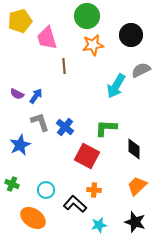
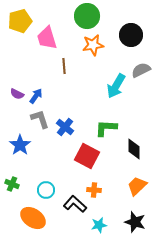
gray L-shape: moved 3 px up
blue star: rotated 10 degrees counterclockwise
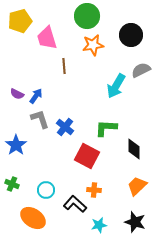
blue star: moved 4 px left
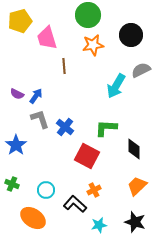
green circle: moved 1 px right, 1 px up
orange cross: rotated 32 degrees counterclockwise
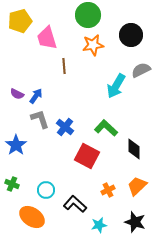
green L-shape: rotated 40 degrees clockwise
orange cross: moved 14 px right
orange ellipse: moved 1 px left, 1 px up
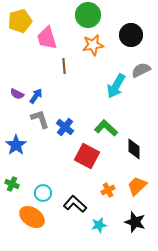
cyan circle: moved 3 px left, 3 px down
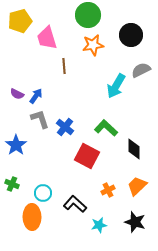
orange ellipse: rotated 55 degrees clockwise
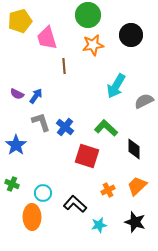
gray semicircle: moved 3 px right, 31 px down
gray L-shape: moved 1 px right, 3 px down
red square: rotated 10 degrees counterclockwise
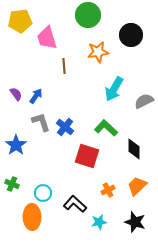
yellow pentagon: rotated 10 degrees clockwise
orange star: moved 5 px right, 7 px down
cyan arrow: moved 2 px left, 3 px down
purple semicircle: moved 1 px left; rotated 152 degrees counterclockwise
cyan star: moved 3 px up
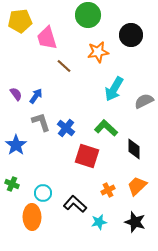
brown line: rotated 42 degrees counterclockwise
blue cross: moved 1 px right, 1 px down
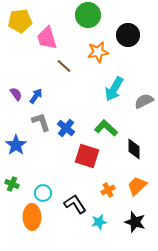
black circle: moved 3 px left
black L-shape: rotated 15 degrees clockwise
